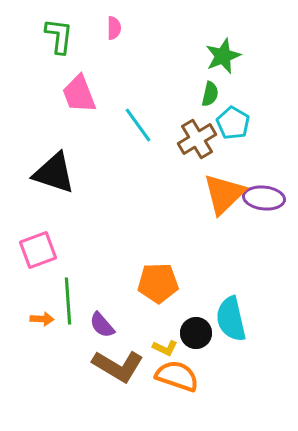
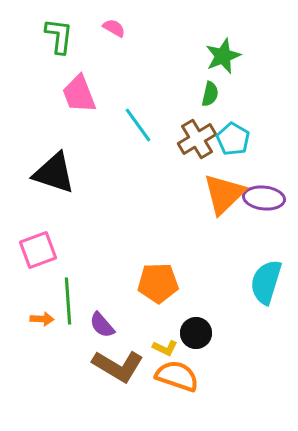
pink semicircle: rotated 60 degrees counterclockwise
cyan pentagon: moved 16 px down
cyan semicircle: moved 35 px right, 37 px up; rotated 30 degrees clockwise
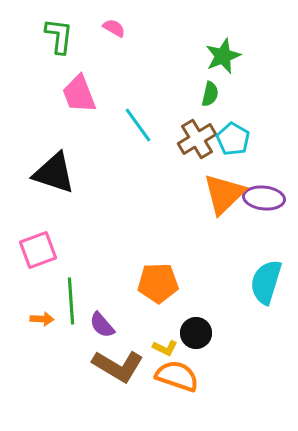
green line: moved 3 px right
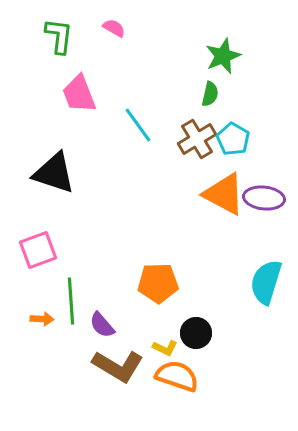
orange triangle: rotated 48 degrees counterclockwise
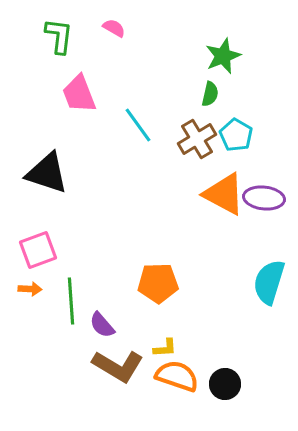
cyan pentagon: moved 3 px right, 4 px up
black triangle: moved 7 px left
cyan semicircle: moved 3 px right
orange arrow: moved 12 px left, 30 px up
black circle: moved 29 px right, 51 px down
yellow L-shape: rotated 30 degrees counterclockwise
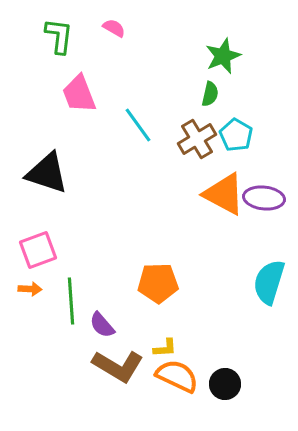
orange semicircle: rotated 6 degrees clockwise
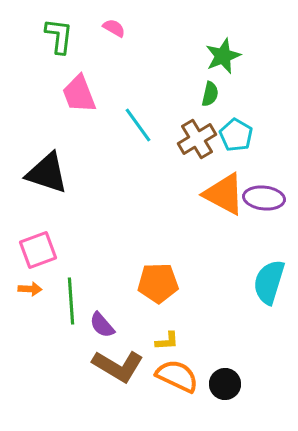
yellow L-shape: moved 2 px right, 7 px up
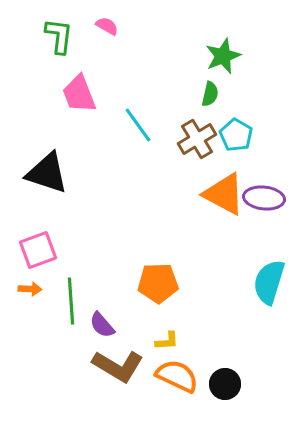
pink semicircle: moved 7 px left, 2 px up
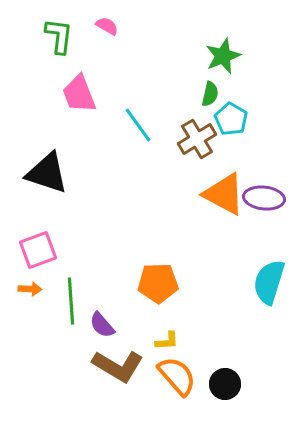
cyan pentagon: moved 5 px left, 16 px up
orange semicircle: rotated 24 degrees clockwise
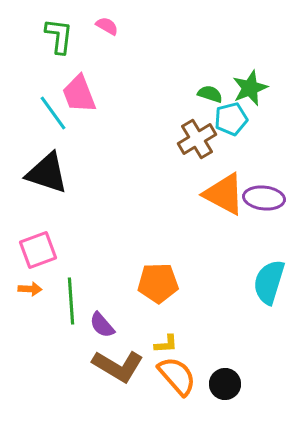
green star: moved 27 px right, 32 px down
green semicircle: rotated 85 degrees counterclockwise
cyan pentagon: rotated 28 degrees clockwise
cyan line: moved 85 px left, 12 px up
yellow L-shape: moved 1 px left, 3 px down
